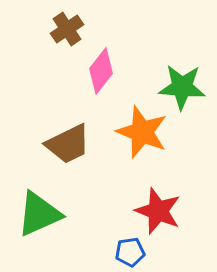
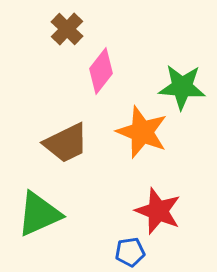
brown cross: rotated 12 degrees counterclockwise
brown trapezoid: moved 2 px left, 1 px up
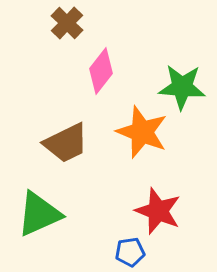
brown cross: moved 6 px up
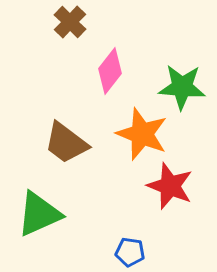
brown cross: moved 3 px right, 1 px up
pink diamond: moved 9 px right
orange star: moved 2 px down
brown trapezoid: rotated 63 degrees clockwise
red star: moved 12 px right, 25 px up
blue pentagon: rotated 16 degrees clockwise
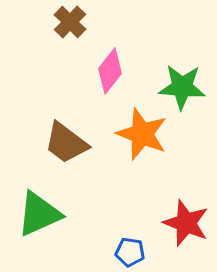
red star: moved 16 px right, 37 px down
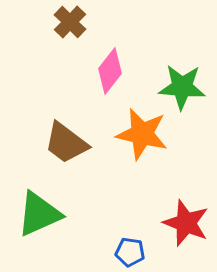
orange star: rotated 8 degrees counterclockwise
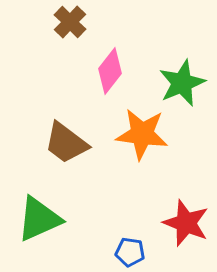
green star: moved 4 px up; rotated 27 degrees counterclockwise
orange star: rotated 6 degrees counterclockwise
green triangle: moved 5 px down
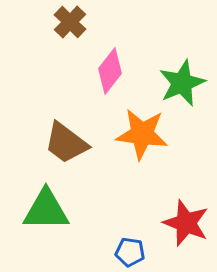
green triangle: moved 7 px right, 9 px up; rotated 24 degrees clockwise
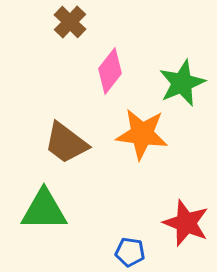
green triangle: moved 2 px left
